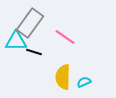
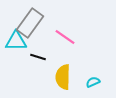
black line: moved 4 px right, 5 px down
cyan semicircle: moved 9 px right
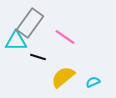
yellow semicircle: rotated 50 degrees clockwise
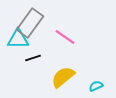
cyan triangle: moved 2 px right, 2 px up
black line: moved 5 px left, 1 px down; rotated 35 degrees counterclockwise
cyan semicircle: moved 3 px right, 4 px down
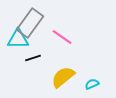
pink line: moved 3 px left
cyan semicircle: moved 4 px left, 2 px up
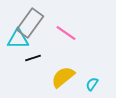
pink line: moved 4 px right, 4 px up
cyan semicircle: rotated 32 degrees counterclockwise
